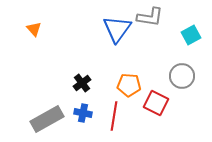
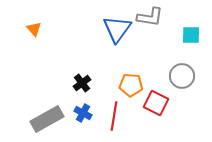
cyan square: rotated 30 degrees clockwise
orange pentagon: moved 2 px right
blue cross: rotated 18 degrees clockwise
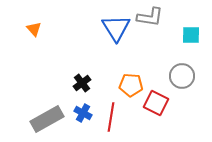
blue triangle: moved 1 px left, 1 px up; rotated 8 degrees counterclockwise
red line: moved 3 px left, 1 px down
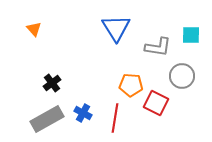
gray L-shape: moved 8 px right, 30 px down
black cross: moved 30 px left
red line: moved 4 px right, 1 px down
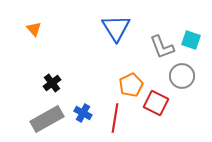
cyan square: moved 5 px down; rotated 18 degrees clockwise
gray L-shape: moved 4 px right; rotated 60 degrees clockwise
orange pentagon: rotated 30 degrees counterclockwise
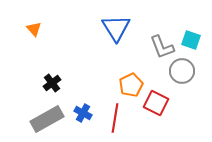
gray circle: moved 5 px up
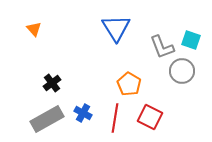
orange pentagon: moved 2 px left, 1 px up; rotated 15 degrees counterclockwise
red square: moved 6 px left, 14 px down
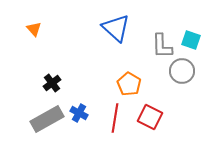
blue triangle: rotated 16 degrees counterclockwise
gray L-shape: moved 1 px up; rotated 20 degrees clockwise
blue cross: moved 4 px left
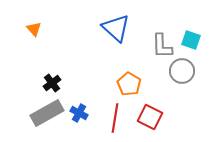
gray rectangle: moved 6 px up
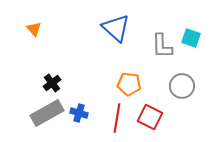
cyan square: moved 2 px up
gray circle: moved 15 px down
orange pentagon: rotated 25 degrees counterclockwise
blue cross: rotated 12 degrees counterclockwise
red line: moved 2 px right
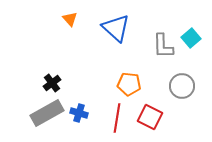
orange triangle: moved 36 px right, 10 px up
cyan square: rotated 30 degrees clockwise
gray L-shape: moved 1 px right
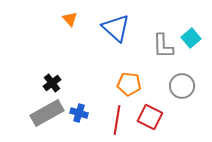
red line: moved 2 px down
